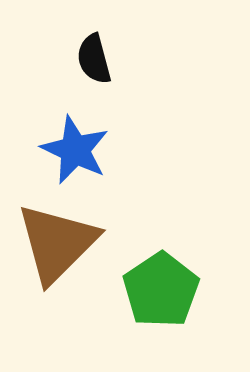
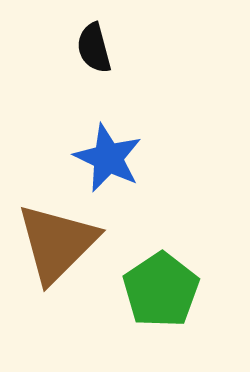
black semicircle: moved 11 px up
blue star: moved 33 px right, 8 px down
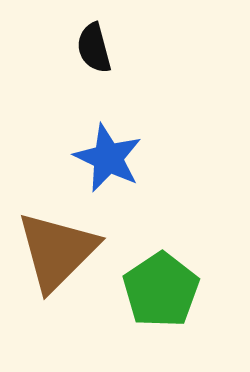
brown triangle: moved 8 px down
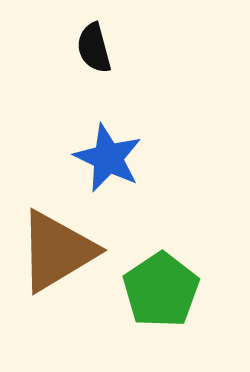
brown triangle: rotated 14 degrees clockwise
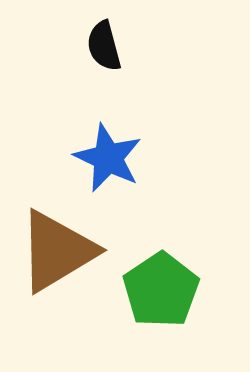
black semicircle: moved 10 px right, 2 px up
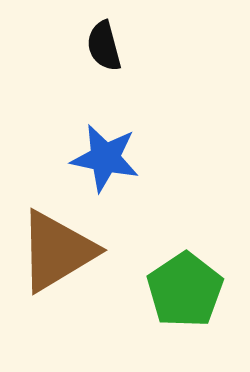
blue star: moved 3 px left; rotated 14 degrees counterclockwise
green pentagon: moved 24 px right
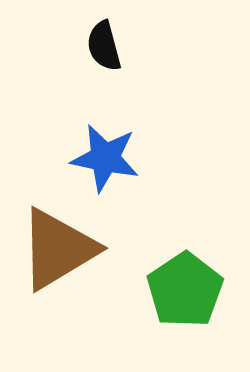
brown triangle: moved 1 px right, 2 px up
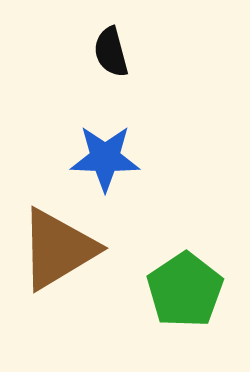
black semicircle: moved 7 px right, 6 px down
blue star: rotated 10 degrees counterclockwise
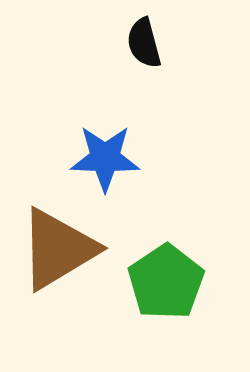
black semicircle: moved 33 px right, 9 px up
green pentagon: moved 19 px left, 8 px up
